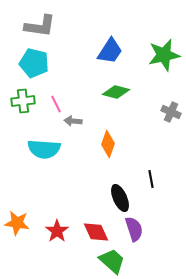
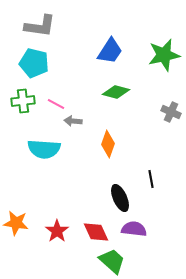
pink line: rotated 36 degrees counterclockwise
orange star: moved 1 px left
purple semicircle: rotated 65 degrees counterclockwise
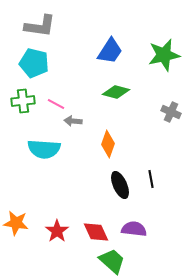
black ellipse: moved 13 px up
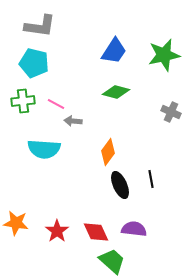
blue trapezoid: moved 4 px right
orange diamond: moved 8 px down; rotated 16 degrees clockwise
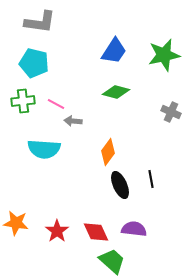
gray L-shape: moved 4 px up
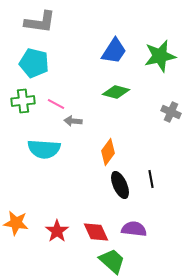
green star: moved 4 px left, 1 px down
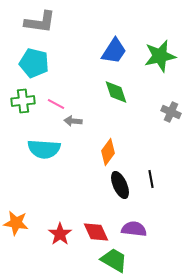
green diamond: rotated 56 degrees clockwise
red star: moved 3 px right, 3 px down
green trapezoid: moved 2 px right, 1 px up; rotated 12 degrees counterclockwise
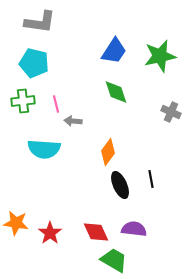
pink line: rotated 48 degrees clockwise
red star: moved 10 px left, 1 px up
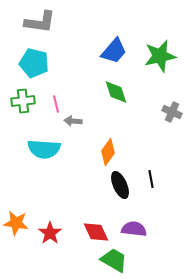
blue trapezoid: rotated 8 degrees clockwise
gray cross: moved 1 px right
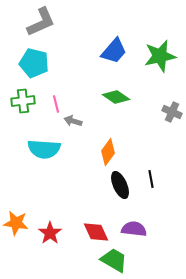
gray L-shape: moved 1 px right; rotated 32 degrees counterclockwise
green diamond: moved 5 px down; rotated 36 degrees counterclockwise
gray arrow: rotated 12 degrees clockwise
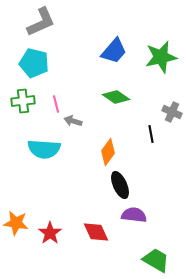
green star: moved 1 px right, 1 px down
black line: moved 45 px up
purple semicircle: moved 14 px up
green trapezoid: moved 42 px right
